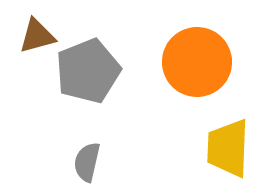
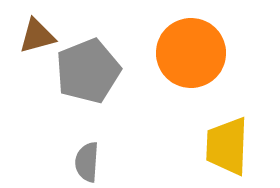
orange circle: moved 6 px left, 9 px up
yellow trapezoid: moved 1 px left, 2 px up
gray semicircle: rotated 9 degrees counterclockwise
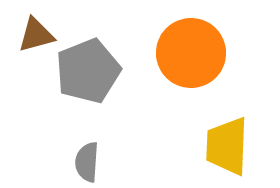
brown triangle: moved 1 px left, 1 px up
